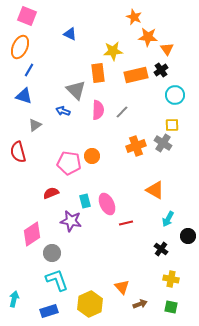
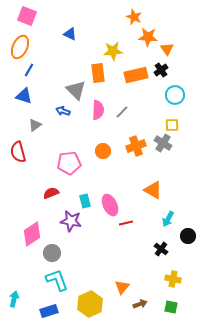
orange circle at (92, 156): moved 11 px right, 5 px up
pink pentagon at (69, 163): rotated 15 degrees counterclockwise
orange triangle at (155, 190): moved 2 px left
pink ellipse at (107, 204): moved 3 px right, 1 px down
yellow cross at (171, 279): moved 2 px right
orange triangle at (122, 287): rotated 21 degrees clockwise
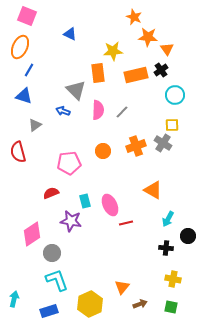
black cross at (161, 249): moved 5 px right, 1 px up; rotated 32 degrees counterclockwise
